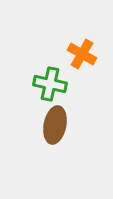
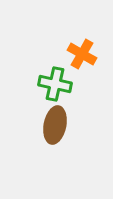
green cross: moved 5 px right
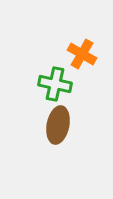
brown ellipse: moved 3 px right
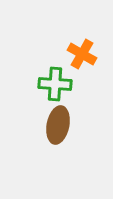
green cross: rotated 8 degrees counterclockwise
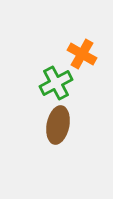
green cross: moved 1 px right, 1 px up; rotated 32 degrees counterclockwise
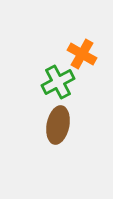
green cross: moved 2 px right, 1 px up
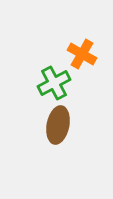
green cross: moved 4 px left, 1 px down
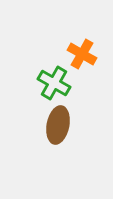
green cross: rotated 32 degrees counterclockwise
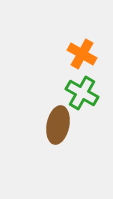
green cross: moved 28 px right, 10 px down
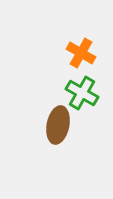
orange cross: moved 1 px left, 1 px up
